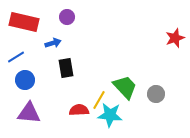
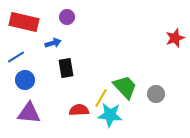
yellow line: moved 2 px right, 2 px up
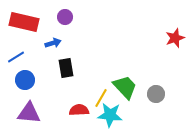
purple circle: moved 2 px left
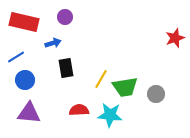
green trapezoid: rotated 124 degrees clockwise
yellow line: moved 19 px up
